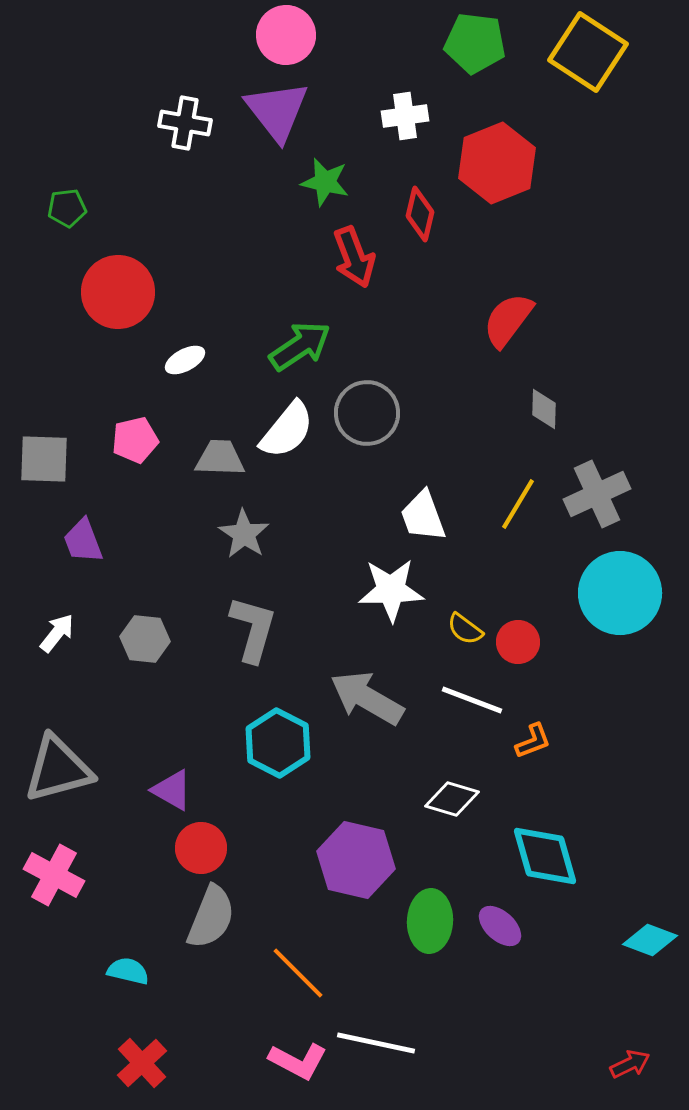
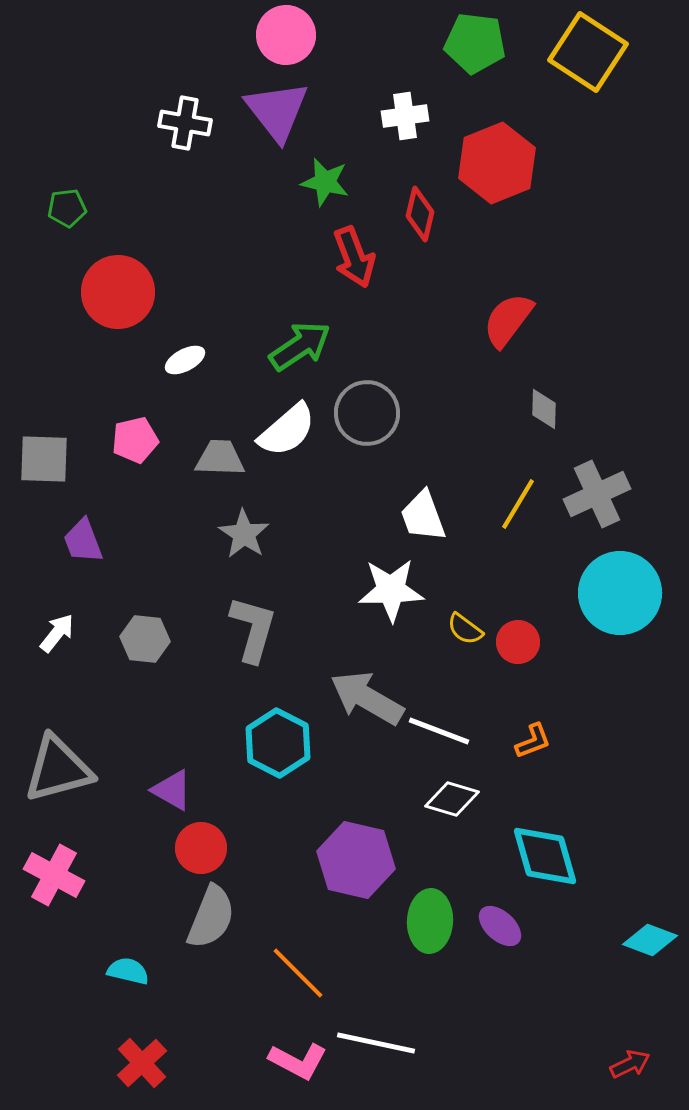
white semicircle at (287, 430): rotated 10 degrees clockwise
white line at (472, 700): moved 33 px left, 31 px down
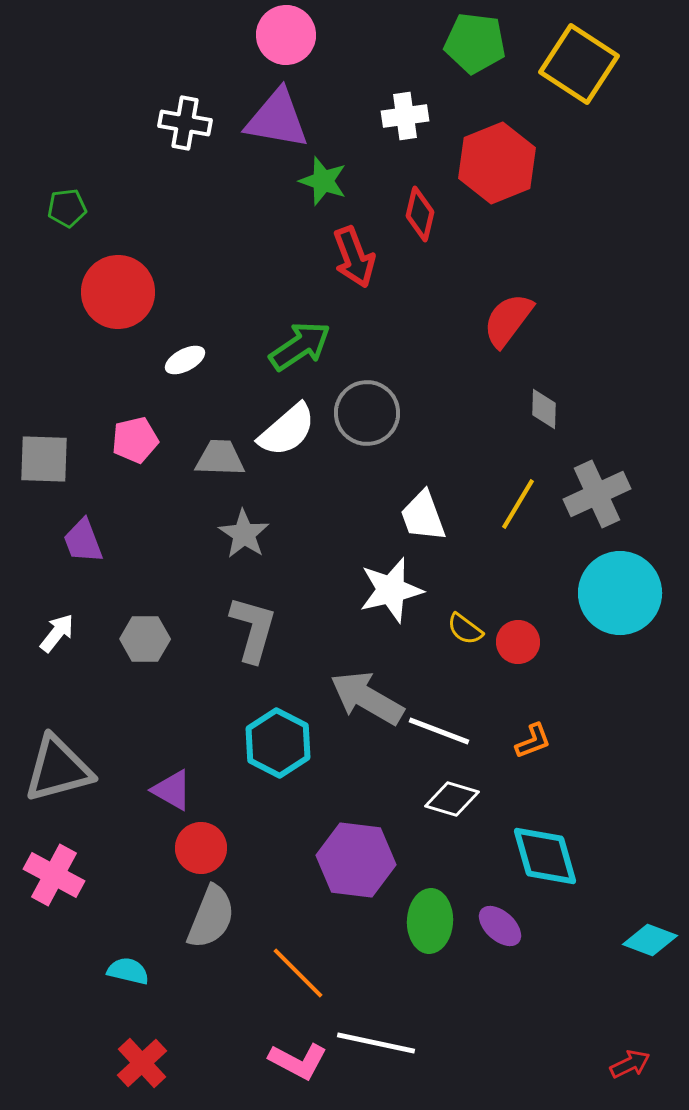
yellow square at (588, 52): moved 9 px left, 12 px down
purple triangle at (277, 111): moved 8 px down; rotated 42 degrees counterclockwise
green star at (325, 182): moved 2 px left, 1 px up; rotated 6 degrees clockwise
white star at (391, 590): rotated 12 degrees counterclockwise
gray hexagon at (145, 639): rotated 6 degrees counterclockwise
purple hexagon at (356, 860): rotated 6 degrees counterclockwise
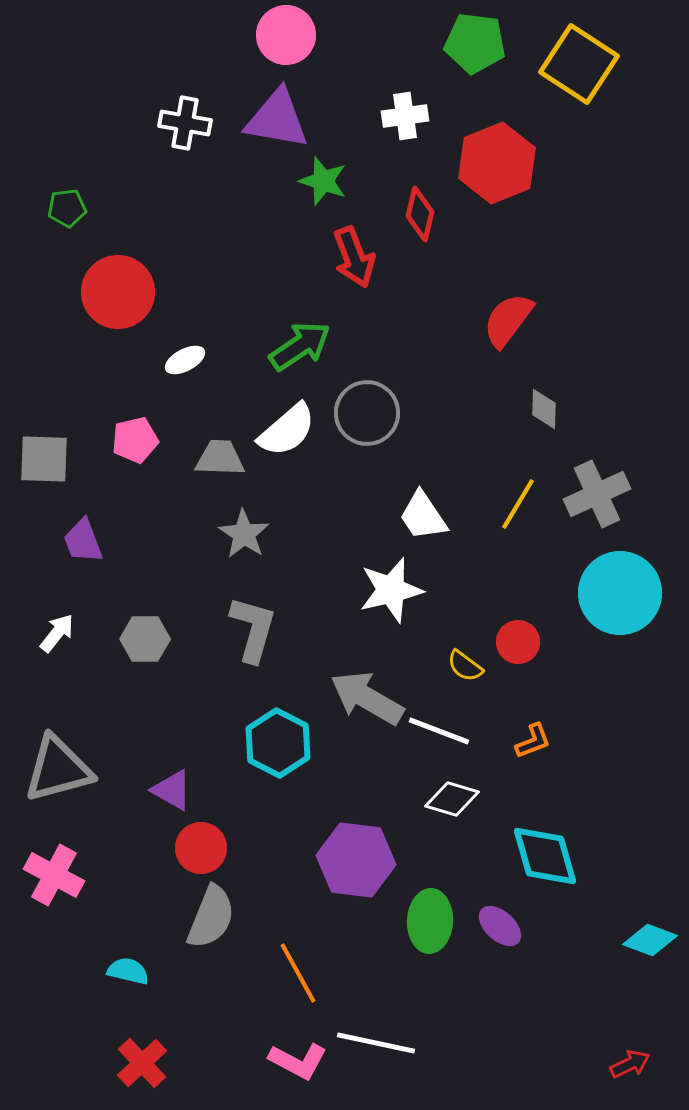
white trapezoid at (423, 516): rotated 14 degrees counterclockwise
yellow semicircle at (465, 629): moved 37 px down
orange line at (298, 973): rotated 16 degrees clockwise
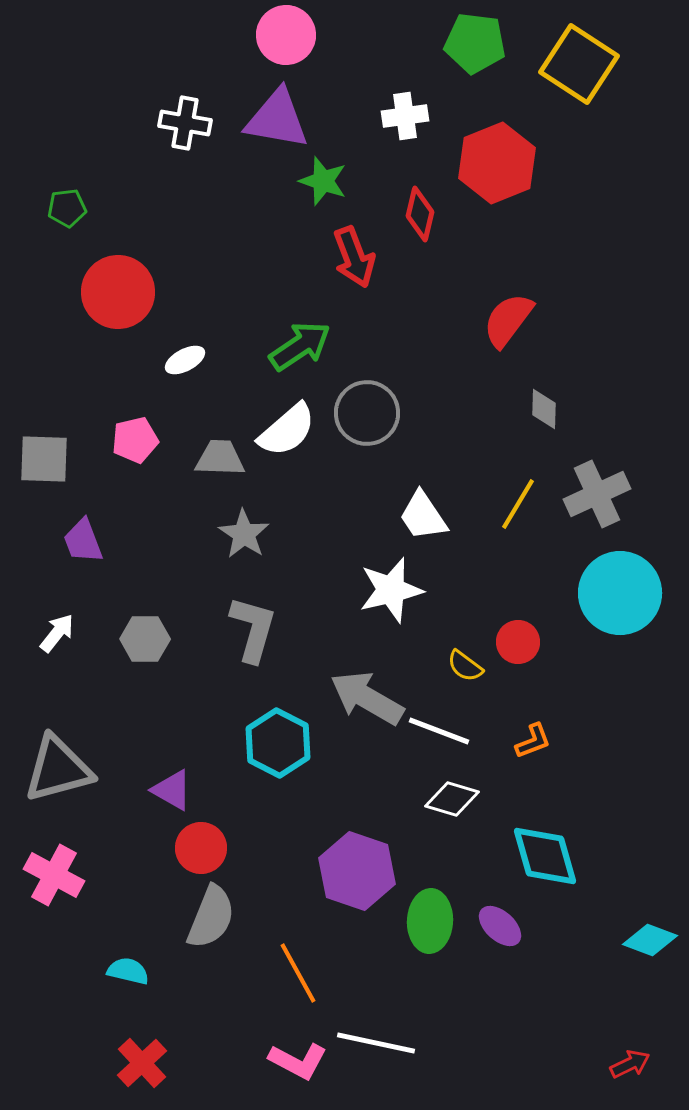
purple hexagon at (356, 860): moved 1 px right, 11 px down; rotated 12 degrees clockwise
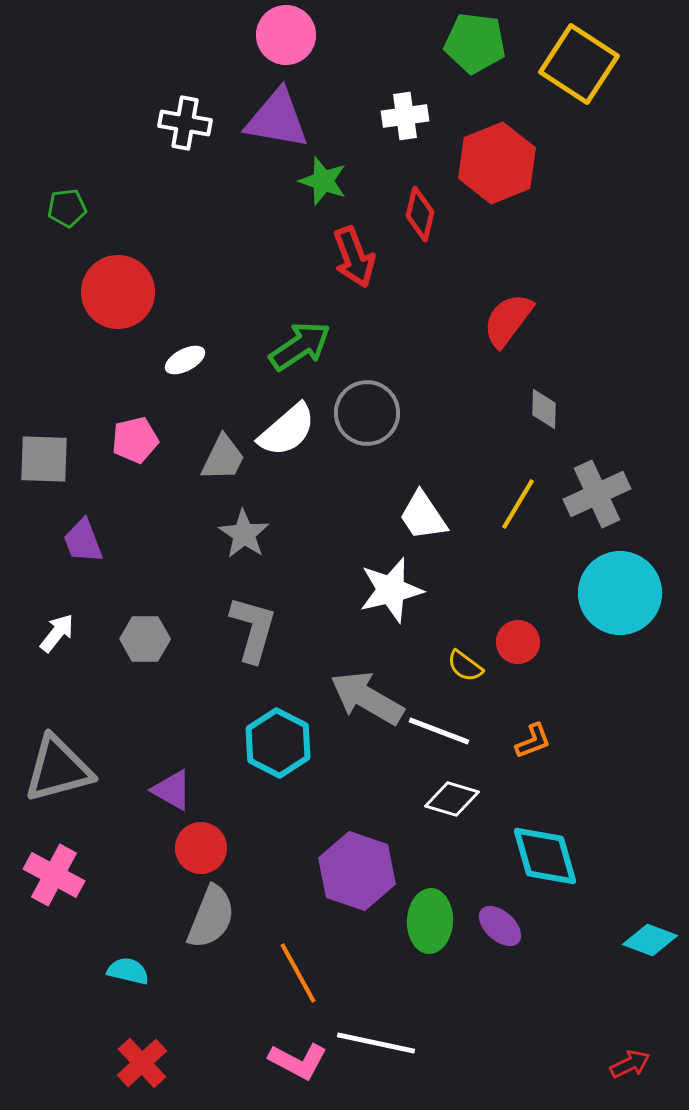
gray trapezoid at (220, 458): moved 3 px right; rotated 114 degrees clockwise
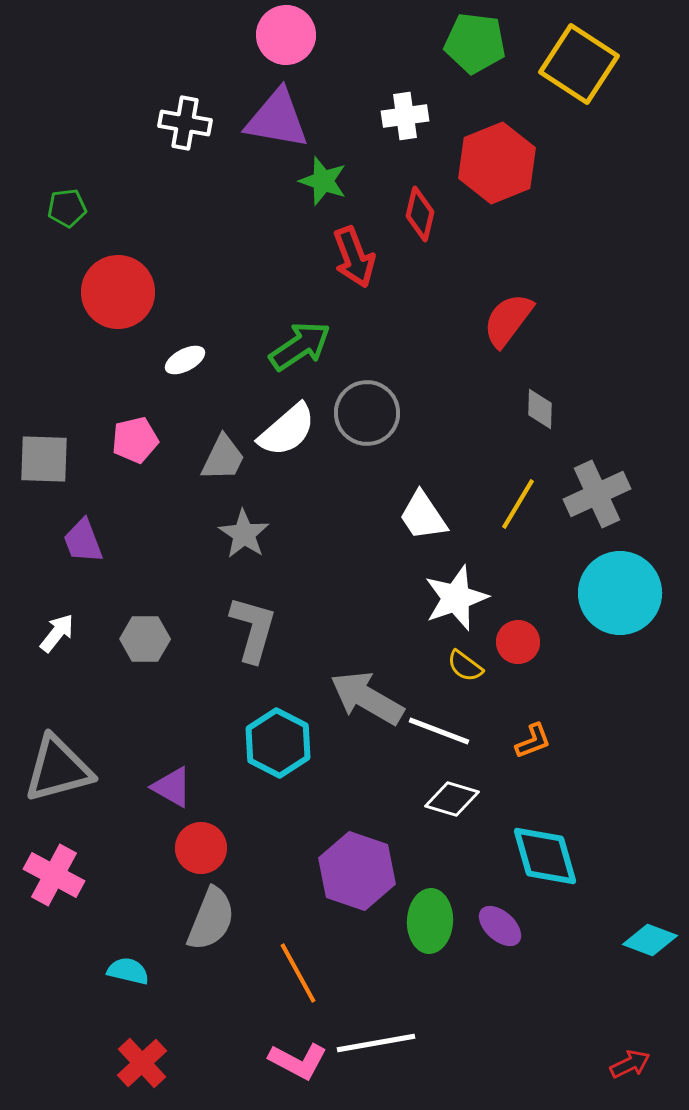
gray diamond at (544, 409): moved 4 px left
white star at (391, 590): moved 65 px right, 8 px down; rotated 6 degrees counterclockwise
purple triangle at (172, 790): moved 3 px up
gray semicircle at (211, 917): moved 2 px down
white line at (376, 1043): rotated 22 degrees counterclockwise
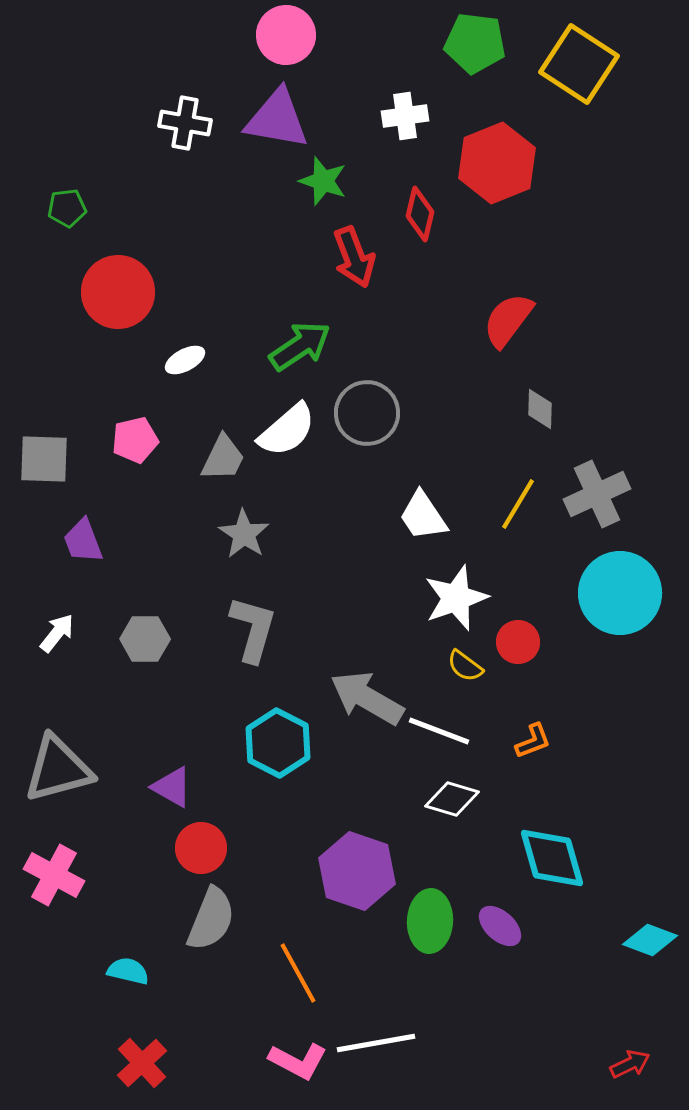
cyan diamond at (545, 856): moved 7 px right, 2 px down
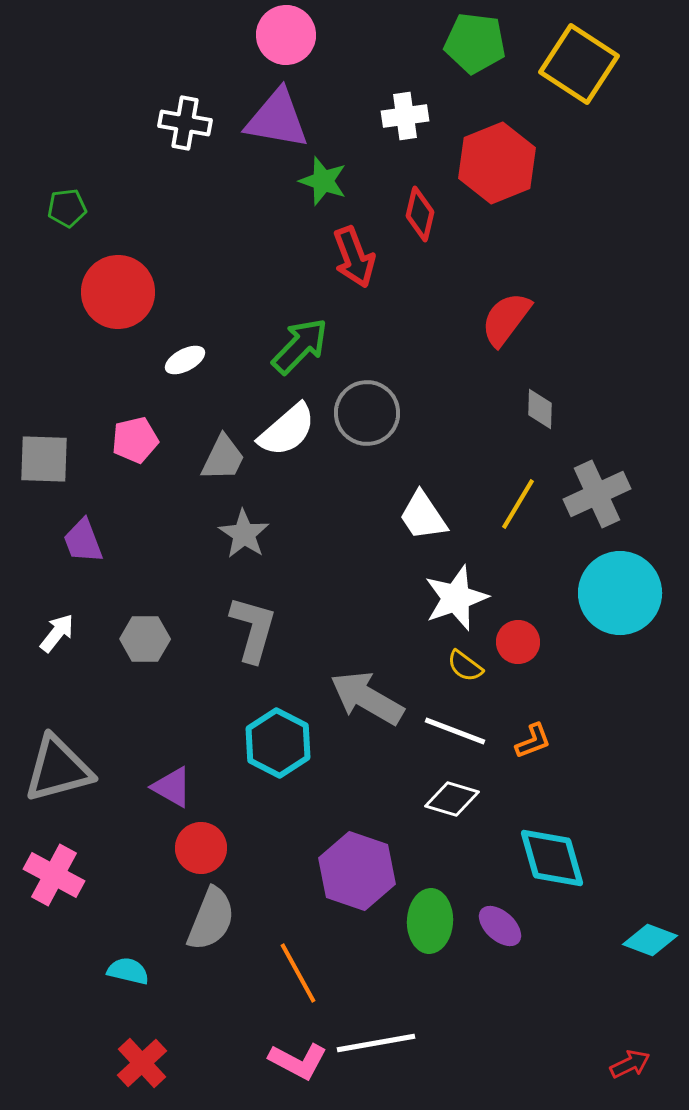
red semicircle at (508, 320): moved 2 px left, 1 px up
green arrow at (300, 346): rotated 12 degrees counterclockwise
white line at (439, 731): moved 16 px right
